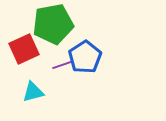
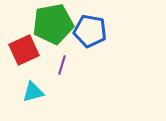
red square: moved 1 px down
blue pentagon: moved 5 px right, 26 px up; rotated 28 degrees counterclockwise
purple line: rotated 54 degrees counterclockwise
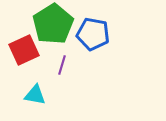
green pentagon: rotated 21 degrees counterclockwise
blue pentagon: moved 3 px right, 3 px down
cyan triangle: moved 2 px right, 3 px down; rotated 25 degrees clockwise
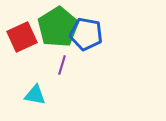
green pentagon: moved 5 px right, 3 px down
blue pentagon: moved 7 px left
red square: moved 2 px left, 13 px up
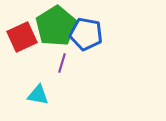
green pentagon: moved 2 px left, 1 px up
purple line: moved 2 px up
cyan triangle: moved 3 px right
